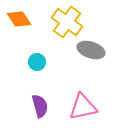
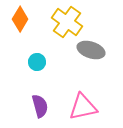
orange diamond: moved 1 px right; rotated 65 degrees clockwise
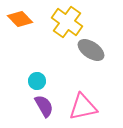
orange diamond: rotated 75 degrees counterclockwise
gray ellipse: rotated 16 degrees clockwise
cyan circle: moved 19 px down
purple semicircle: moved 4 px right; rotated 15 degrees counterclockwise
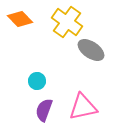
purple semicircle: moved 4 px down; rotated 130 degrees counterclockwise
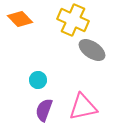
yellow cross: moved 6 px right, 2 px up; rotated 12 degrees counterclockwise
gray ellipse: moved 1 px right
cyan circle: moved 1 px right, 1 px up
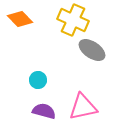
purple semicircle: moved 1 px down; rotated 85 degrees clockwise
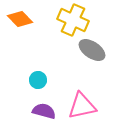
pink triangle: moved 1 px left, 1 px up
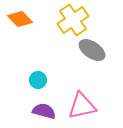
yellow cross: rotated 32 degrees clockwise
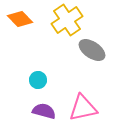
yellow cross: moved 6 px left
pink triangle: moved 1 px right, 2 px down
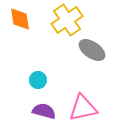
orange diamond: rotated 35 degrees clockwise
